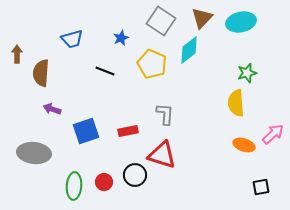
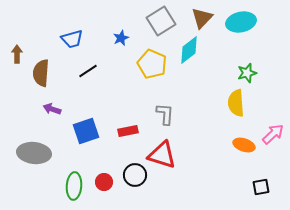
gray square: rotated 24 degrees clockwise
black line: moved 17 px left; rotated 54 degrees counterclockwise
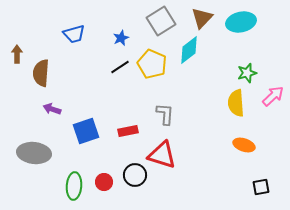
blue trapezoid: moved 2 px right, 5 px up
black line: moved 32 px right, 4 px up
pink arrow: moved 38 px up
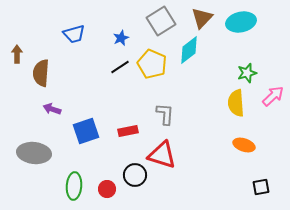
red circle: moved 3 px right, 7 px down
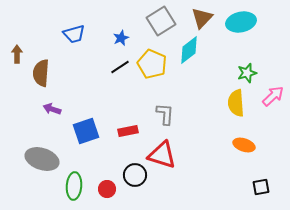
gray ellipse: moved 8 px right, 6 px down; rotated 12 degrees clockwise
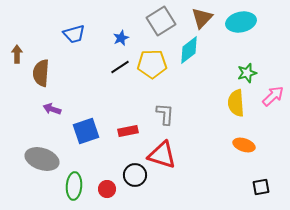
yellow pentagon: rotated 24 degrees counterclockwise
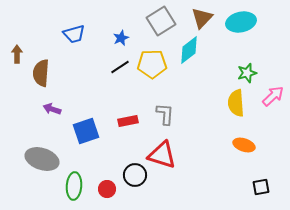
red rectangle: moved 10 px up
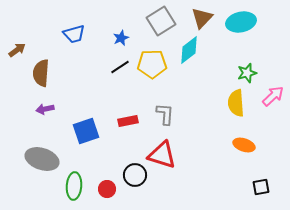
brown arrow: moved 4 px up; rotated 54 degrees clockwise
purple arrow: moved 7 px left; rotated 30 degrees counterclockwise
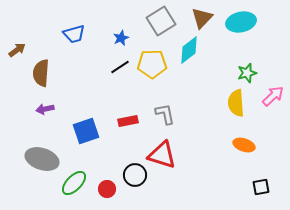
gray L-shape: rotated 15 degrees counterclockwise
green ellipse: moved 3 px up; rotated 40 degrees clockwise
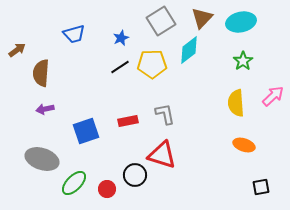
green star: moved 4 px left, 12 px up; rotated 18 degrees counterclockwise
